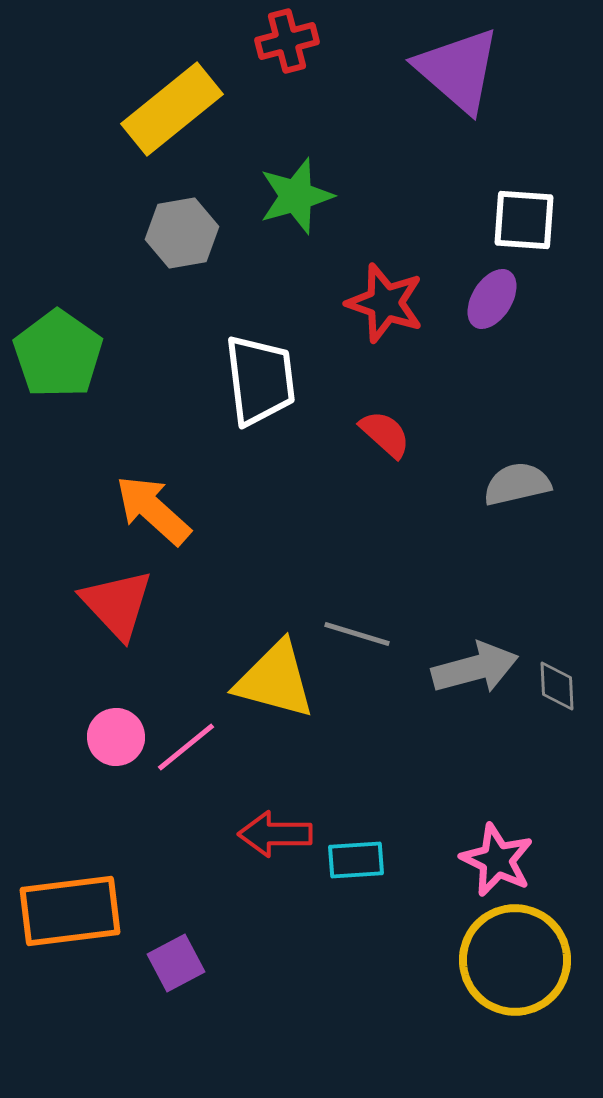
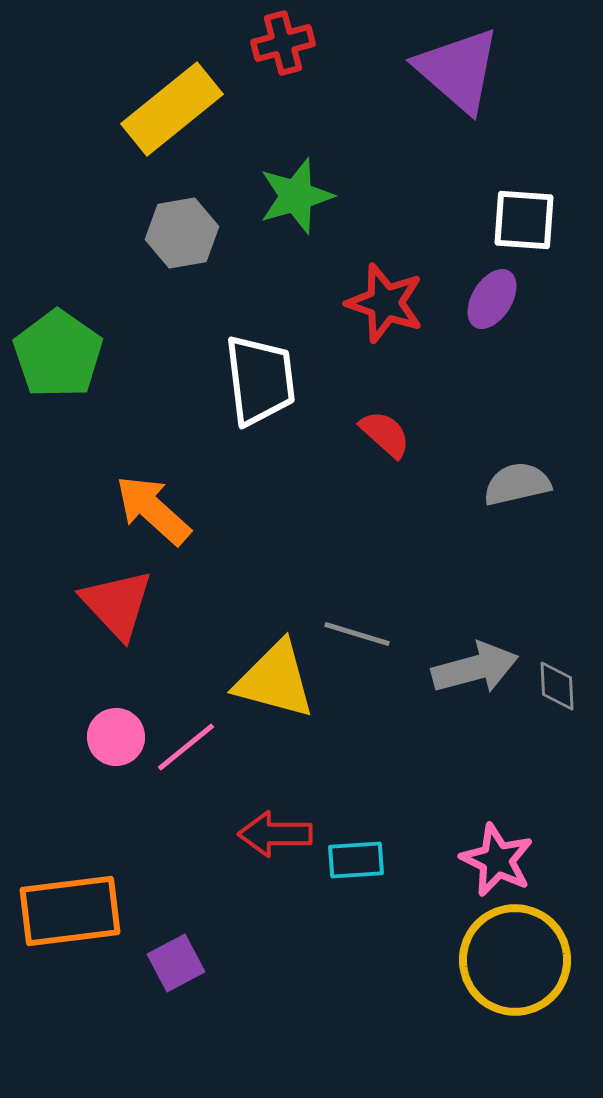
red cross: moved 4 px left, 2 px down
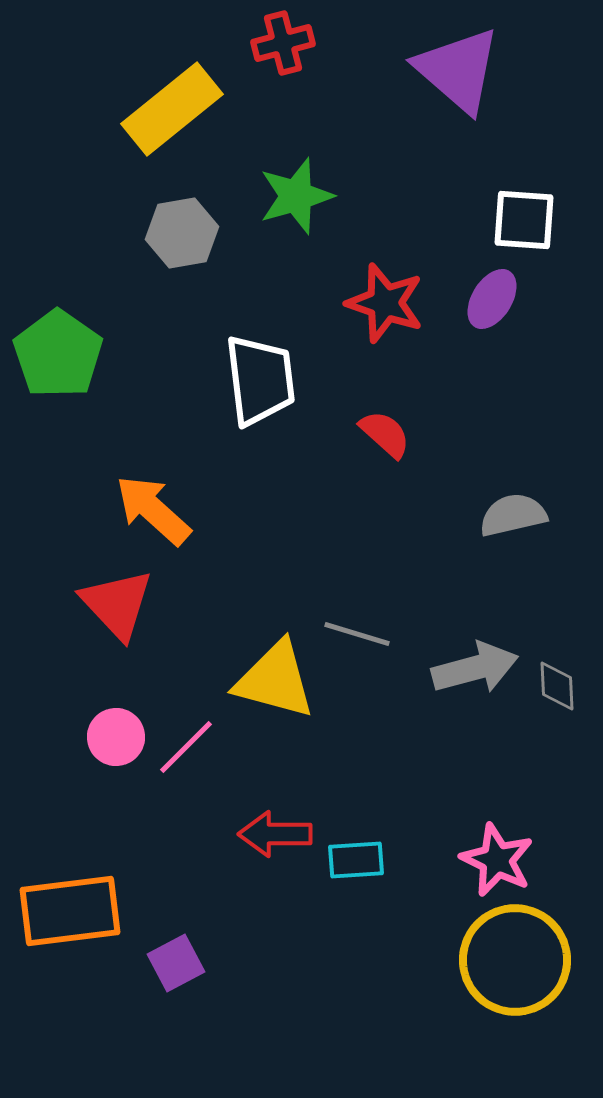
gray semicircle: moved 4 px left, 31 px down
pink line: rotated 6 degrees counterclockwise
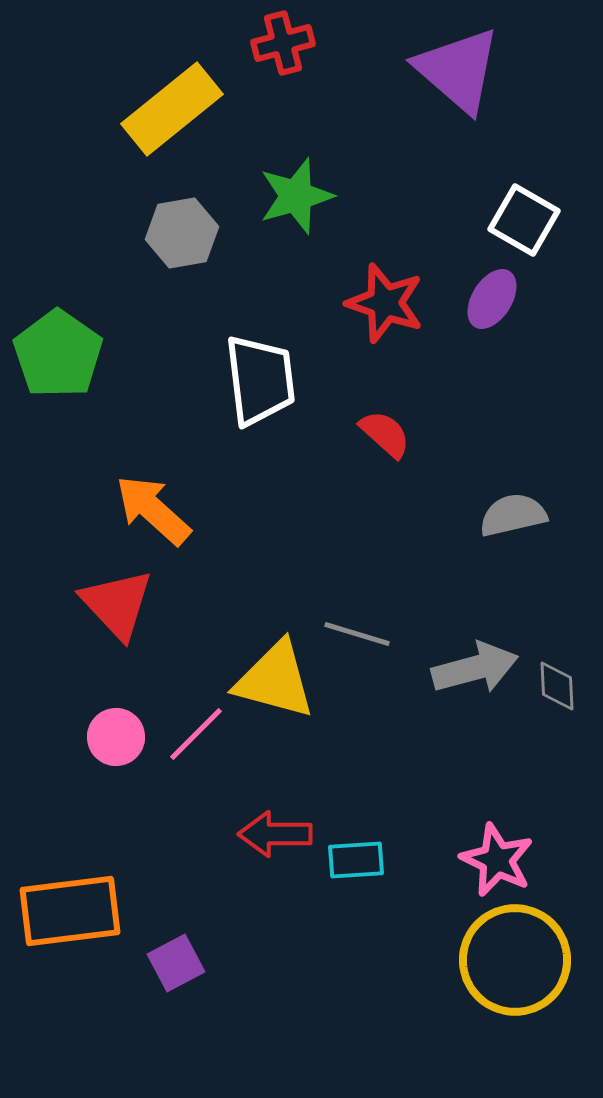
white square: rotated 26 degrees clockwise
pink line: moved 10 px right, 13 px up
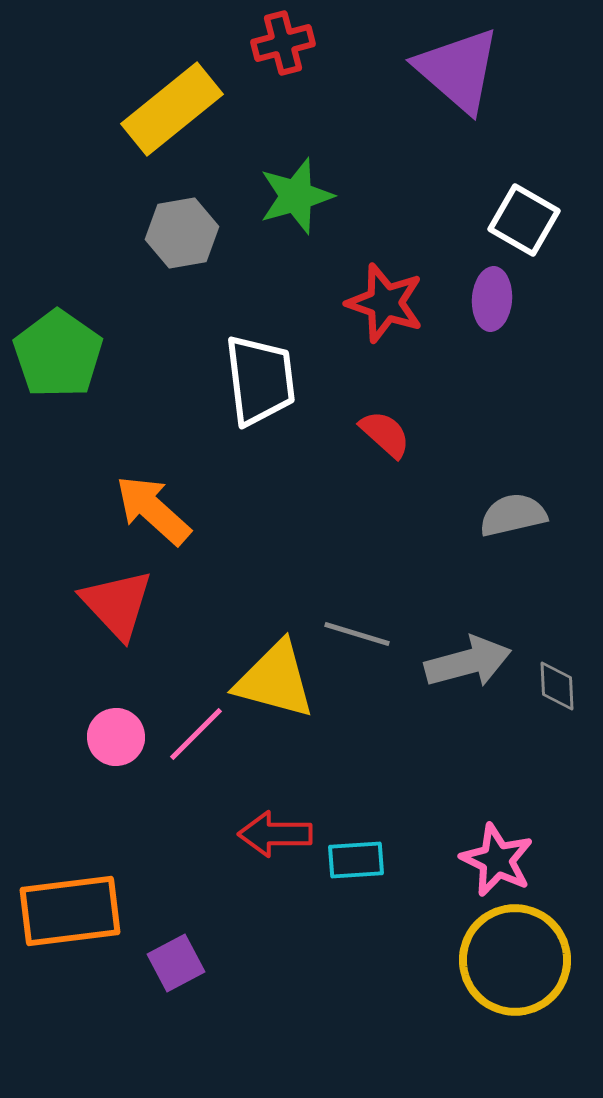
purple ellipse: rotated 28 degrees counterclockwise
gray arrow: moved 7 px left, 6 px up
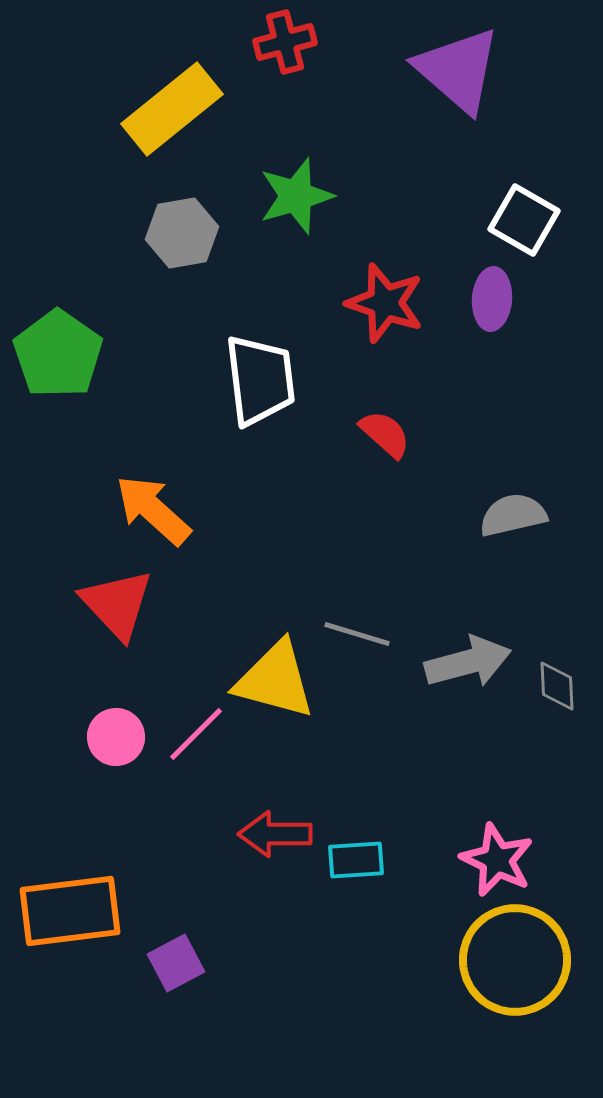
red cross: moved 2 px right, 1 px up
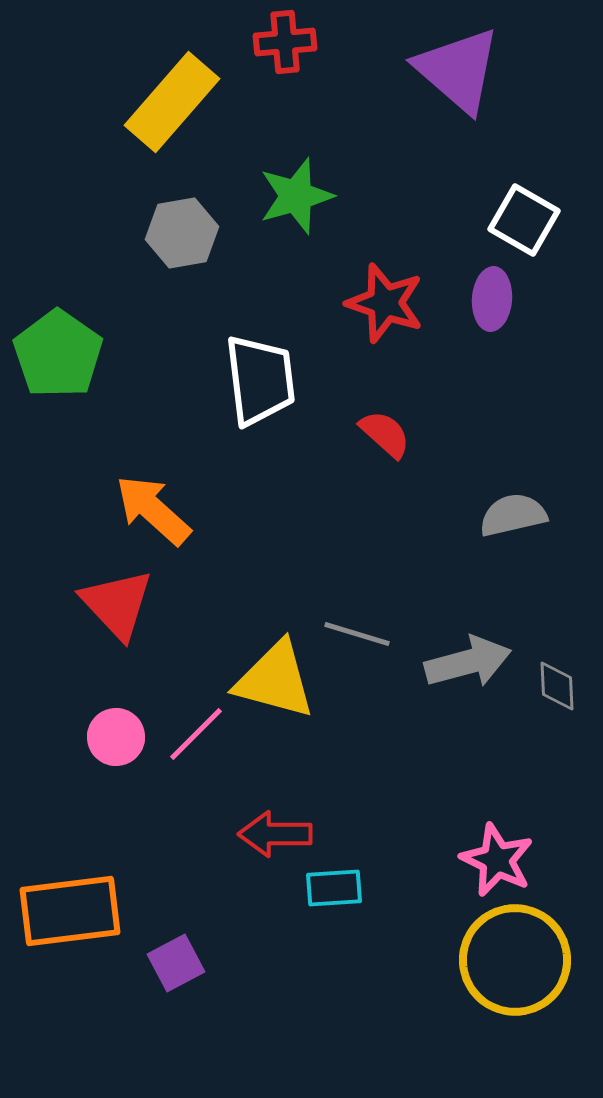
red cross: rotated 10 degrees clockwise
yellow rectangle: moved 7 px up; rotated 10 degrees counterclockwise
cyan rectangle: moved 22 px left, 28 px down
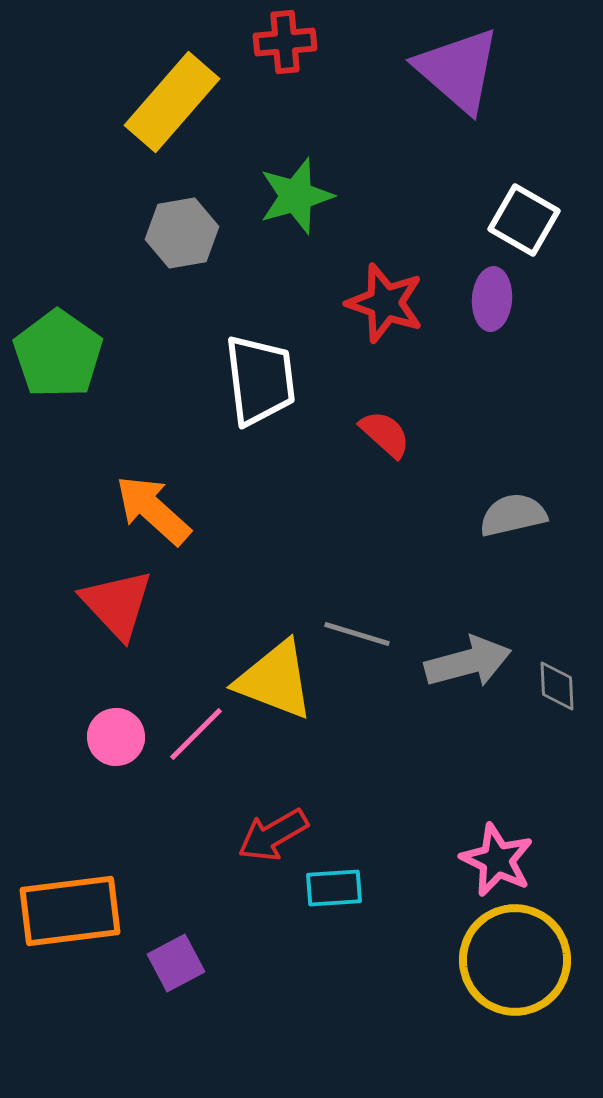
yellow triangle: rotated 6 degrees clockwise
red arrow: moved 2 px left, 1 px down; rotated 30 degrees counterclockwise
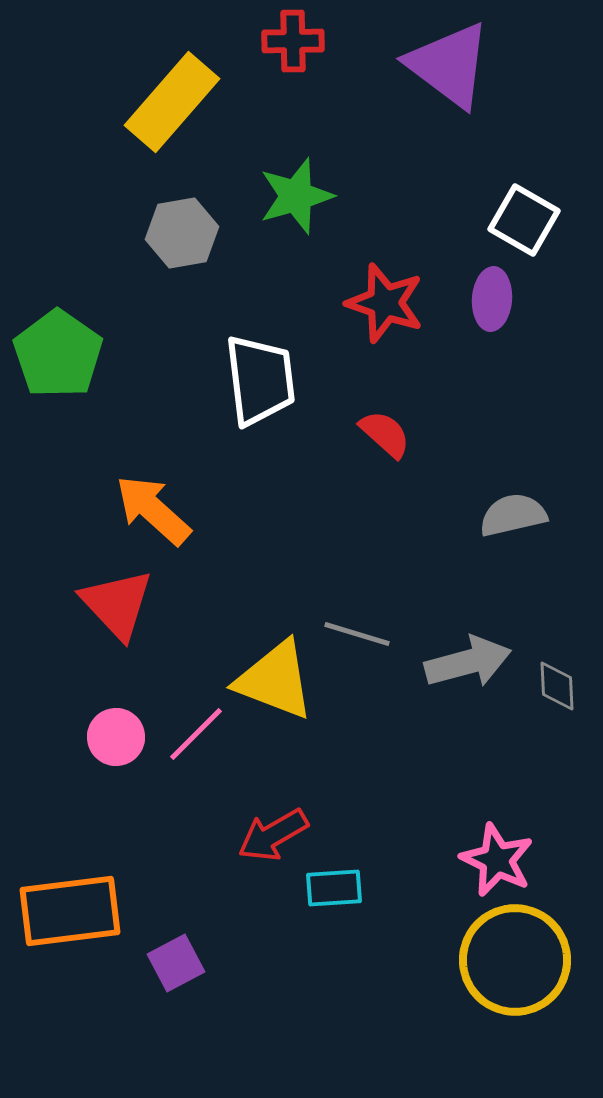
red cross: moved 8 px right, 1 px up; rotated 4 degrees clockwise
purple triangle: moved 9 px left, 5 px up; rotated 4 degrees counterclockwise
